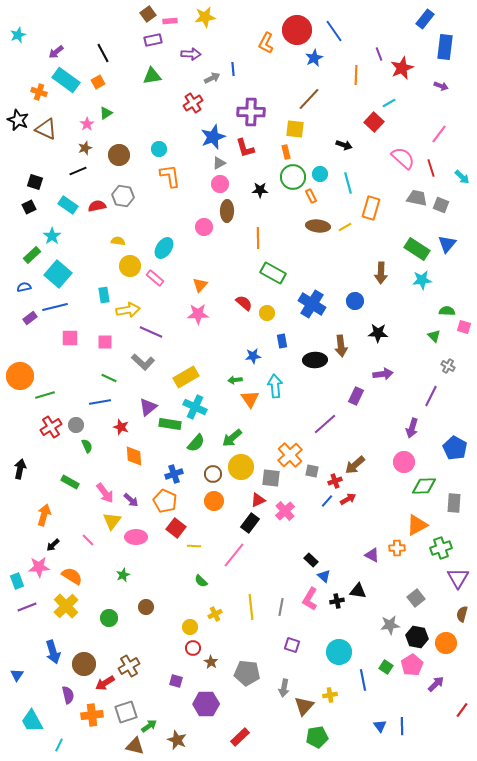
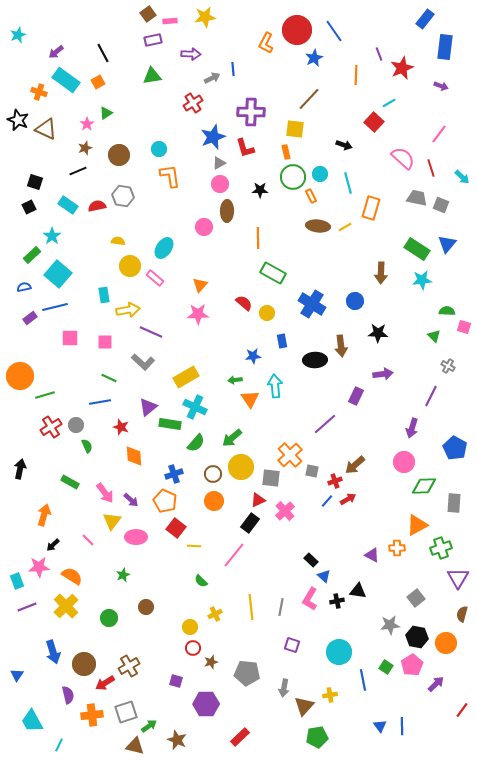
brown star at (211, 662): rotated 24 degrees clockwise
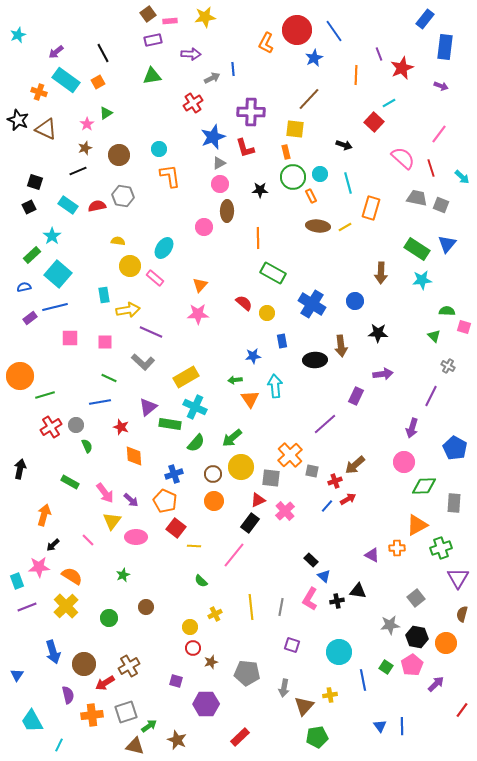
blue line at (327, 501): moved 5 px down
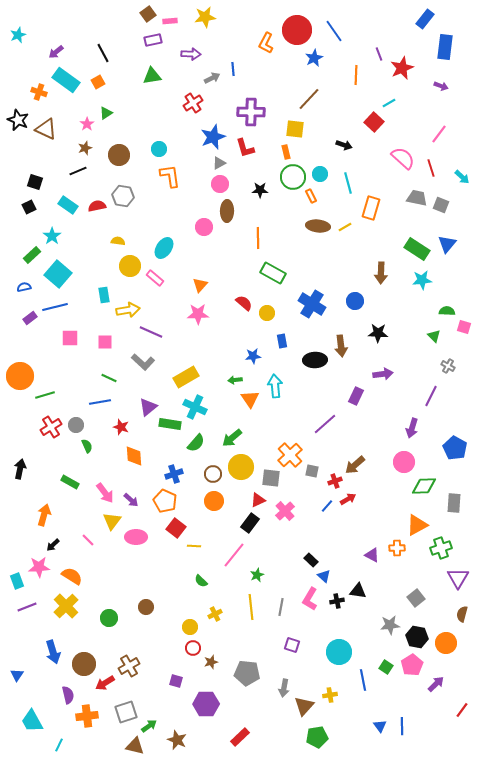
green star at (123, 575): moved 134 px right
orange cross at (92, 715): moved 5 px left, 1 px down
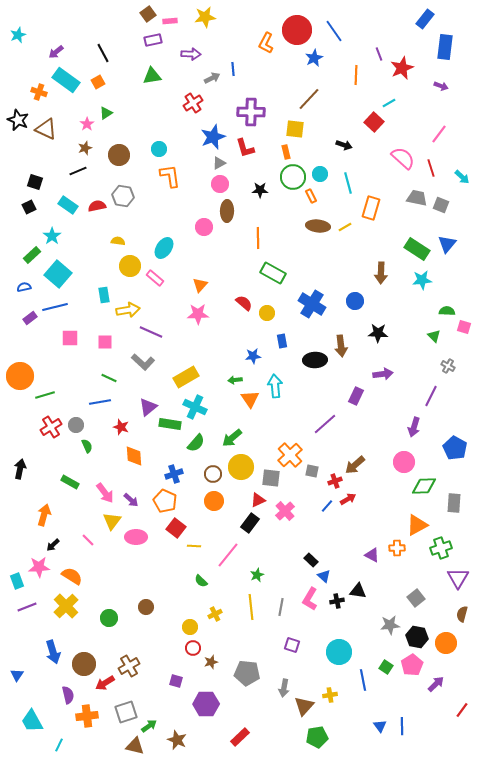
purple arrow at (412, 428): moved 2 px right, 1 px up
pink line at (234, 555): moved 6 px left
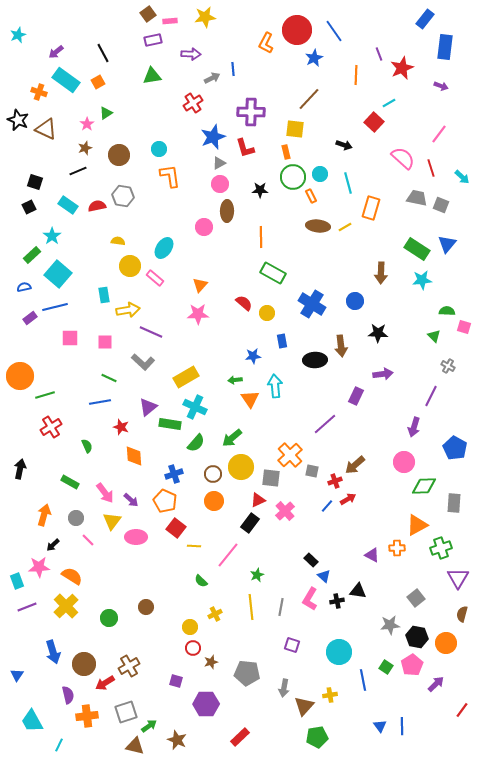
orange line at (258, 238): moved 3 px right, 1 px up
gray circle at (76, 425): moved 93 px down
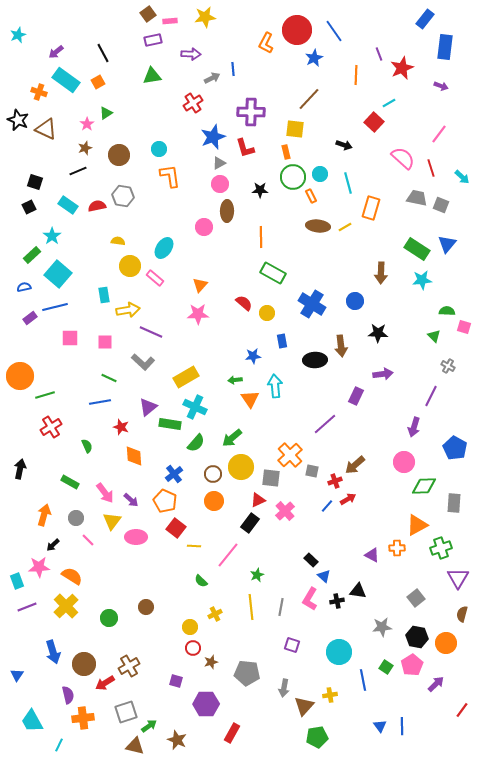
blue cross at (174, 474): rotated 18 degrees counterclockwise
gray star at (390, 625): moved 8 px left, 2 px down
orange cross at (87, 716): moved 4 px left, 2 px down
red rectangle at (240, 737): moved 8 px left, 4 px up; rotated 18 degrees counterclockwise
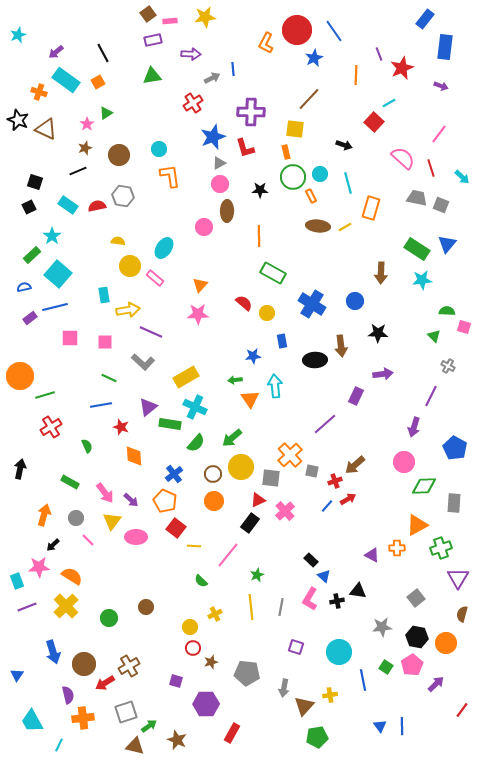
orange line at (261, 237): moved 2 px left, 1 px up
blue line at (100, 402): moved 1 px right, 3 px down
purple square at (292, 645): moved 4 px right, 2 px down
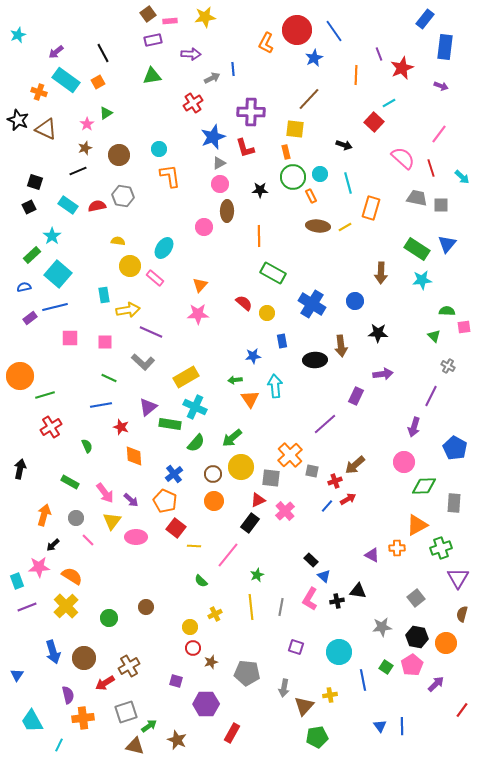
gray square at (441, 205): rotated 21 degrees counterclockwise
pink square at (464, 327): rotated 24 degrees counterclockwise
brown circle at (84, 664): moved 6 px up
